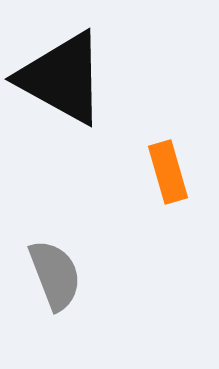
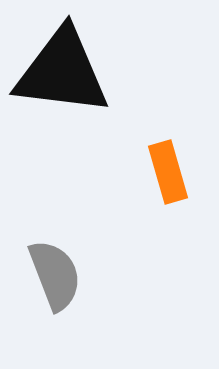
black triangle: moved 6 px up; rotated 22 degrees counterclockwise
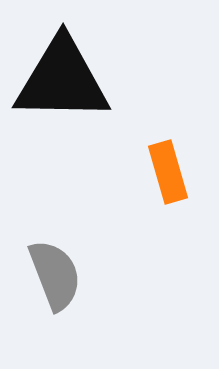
black triangle: moved 8 px down; rotated 6 degrees counterclockwise
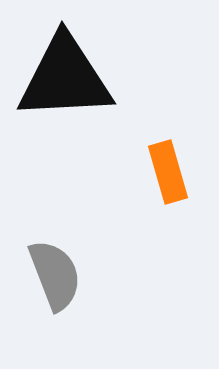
black triangle: moved 3 px right, 2 px up; rotated 4 degrees counterclockwise
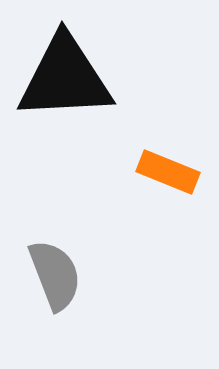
orange rectangle: rotated 52 degrees counterclockwise
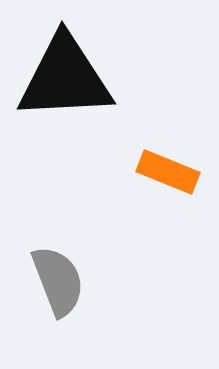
gray semicircle: moved 3 px right, 6 px down
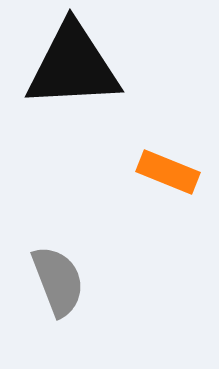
black triangle: moved 8 px right, 12 px up
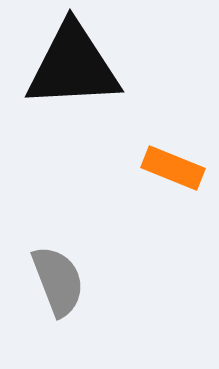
orange rectangle: moved 5 px right, 4 px up
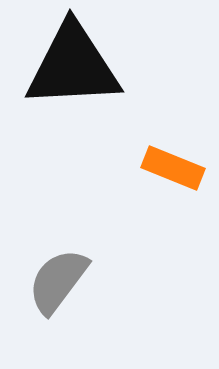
gray semicircle: rotated 122 degrees counterclockwise
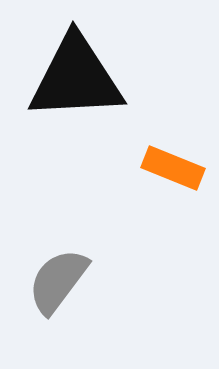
black triangle: moved 3 px right, 12 px down
